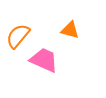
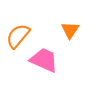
orange triangle: rotated 48 degrees clockwise
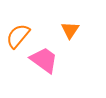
pink trapezoid: rotated 12 degrees clockwise
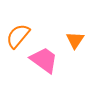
orange triangle: moved 5 px right, 10 px down
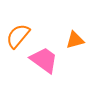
orange triangle: rotated 42 degrees clockwise
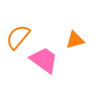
orange semicircle: moved 1 px down
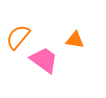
orange triangle: rotated 24 degrees clockwise
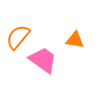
pink trapezoid: moved 1 px left
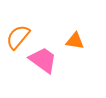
orange triangle: moved 1 px down
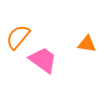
orange triangle: moved 12 px right, 3 px down
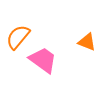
orange triangle: moved 2 px up; rotated 12 degrees clockwise
